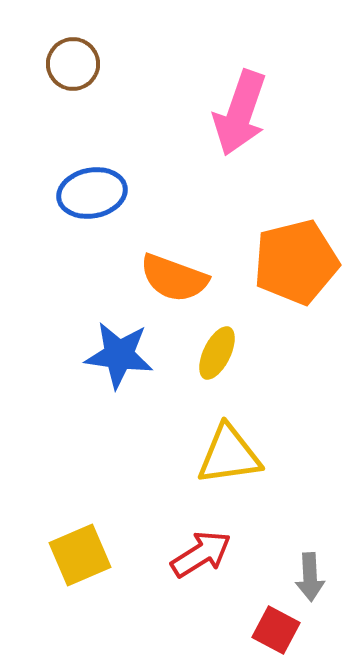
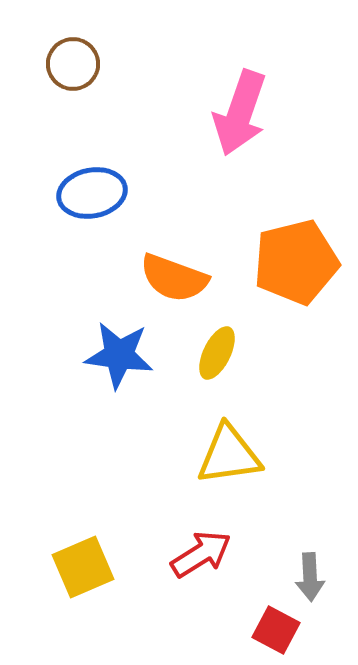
yellow square: moved 3 px right, 12 px down
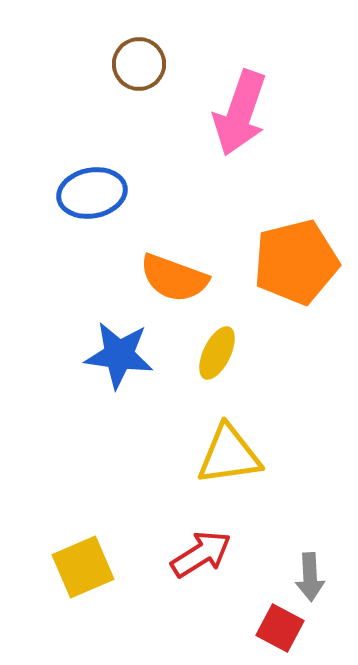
brown circle: moved 66 px right
red square: moved 4 px right, 2 px up
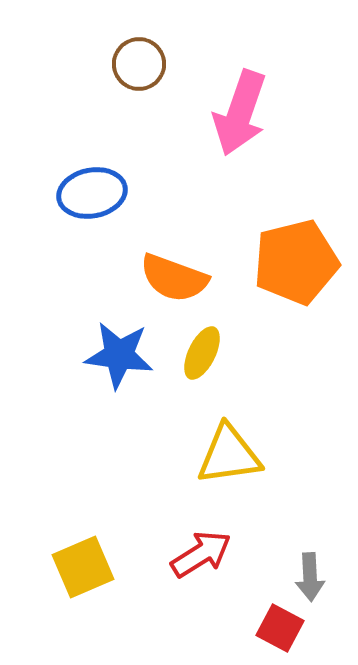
yellow ellipse: moved 15 px left
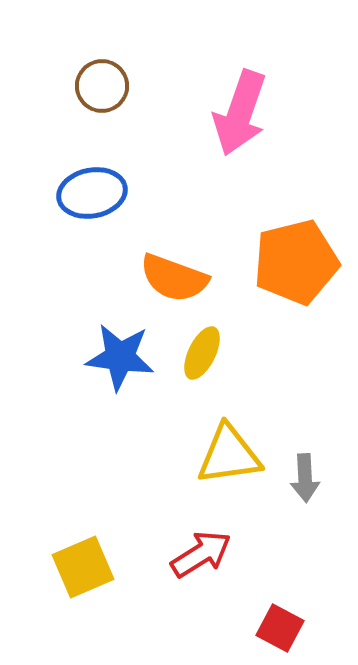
brown circle: moved 37 px left, 22 px down
blue star: moved 1 px right, 2 px down
gray arrow: moved 5 px left, 99 px up
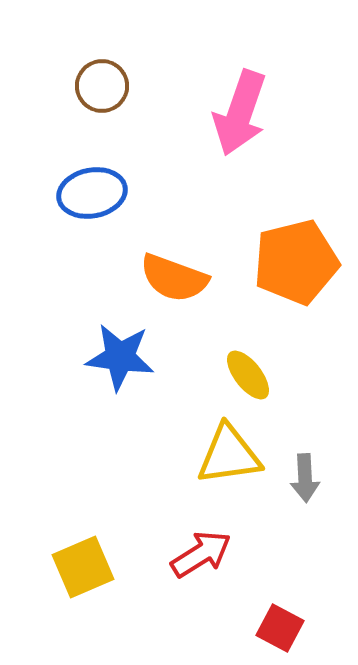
yellow ellipse: moved 46 px right, 22 px down; rotated 64 degrees counterclockwise
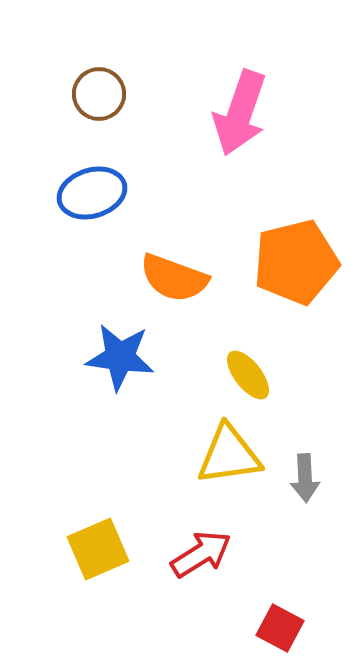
brown circle: moved 3 px left, 8 px down
blue ellipse: rotated 6 degrees counterclockwise
yellow square: moved 15 px right, 18 px up
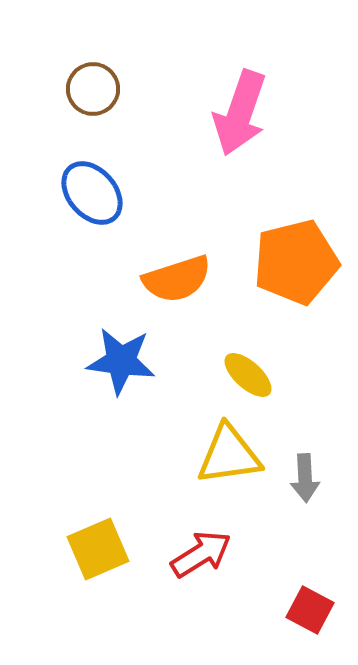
brown circle: moved 6 px left, 5 px up
blue ellipse: rotated 66 degrees clockwise
orange semicircle: moved 3 px right, 1 px down; rotated 38 degrees counterclockwise
blue star: moved 1 px right, 4 px down
yellow ellipse: rotated 10 degrees counterclockwise
red square: moved 30 px right, 18 px up
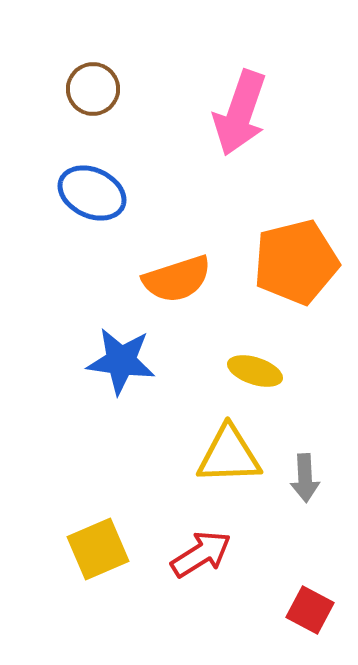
blue ellipse: rotated 24 degrees counterclockwise
yellow ellipse: moved 7 px right, 4 px up; rotated 24 degrees counterclockwise
yellow triangle: rotated 6 degrees clockwise
